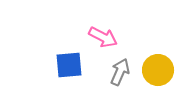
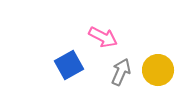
blue square: rotated 24 degrees counterclockwise
gray arrow: moved 1 px right
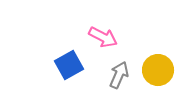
gray arrow: moved 2 px left, 3 px down
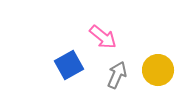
pink arrow: rotated 12 degrees clockwise
gray arrow: moved 2 px left
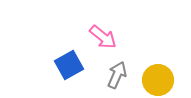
yellow circle: moved 10 px down
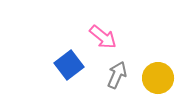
blue square: rotated 8 degrees counterclockwise
yellow circle: moved 2 px up
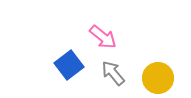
gray arrow: moved 4 px left, 2 px up; rotated 64 degrees counterclockwise
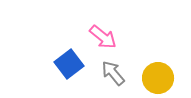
blue square: moved 1 px up
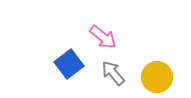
yellow circle: moved 1 px left, 1 px up
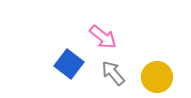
blue square: rotated 16 degrees counterclockwise
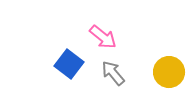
yellow circle: moved 12 px right, 5 px up
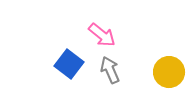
pink arrow: moved 1 px left, 2 px up
gray arrow: moved 3 px left, 3 px up; rotated 16 degrees clockwise
